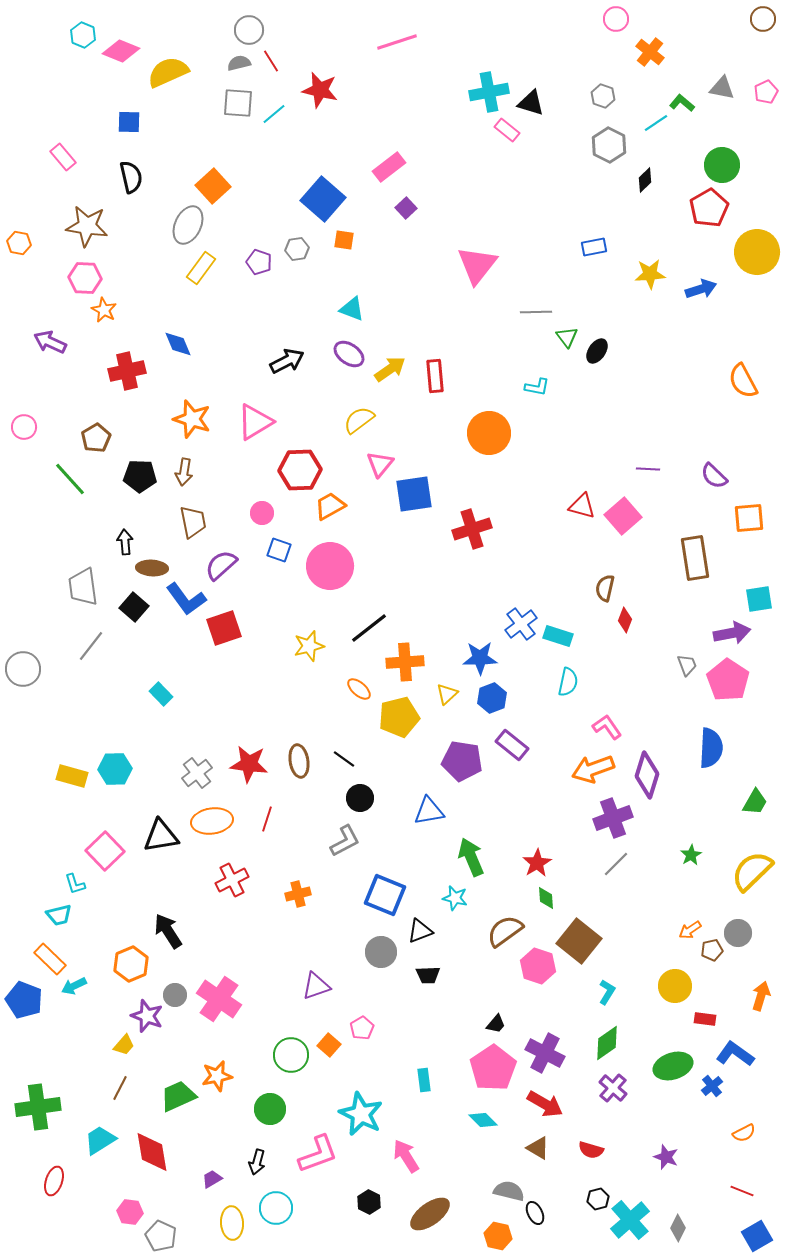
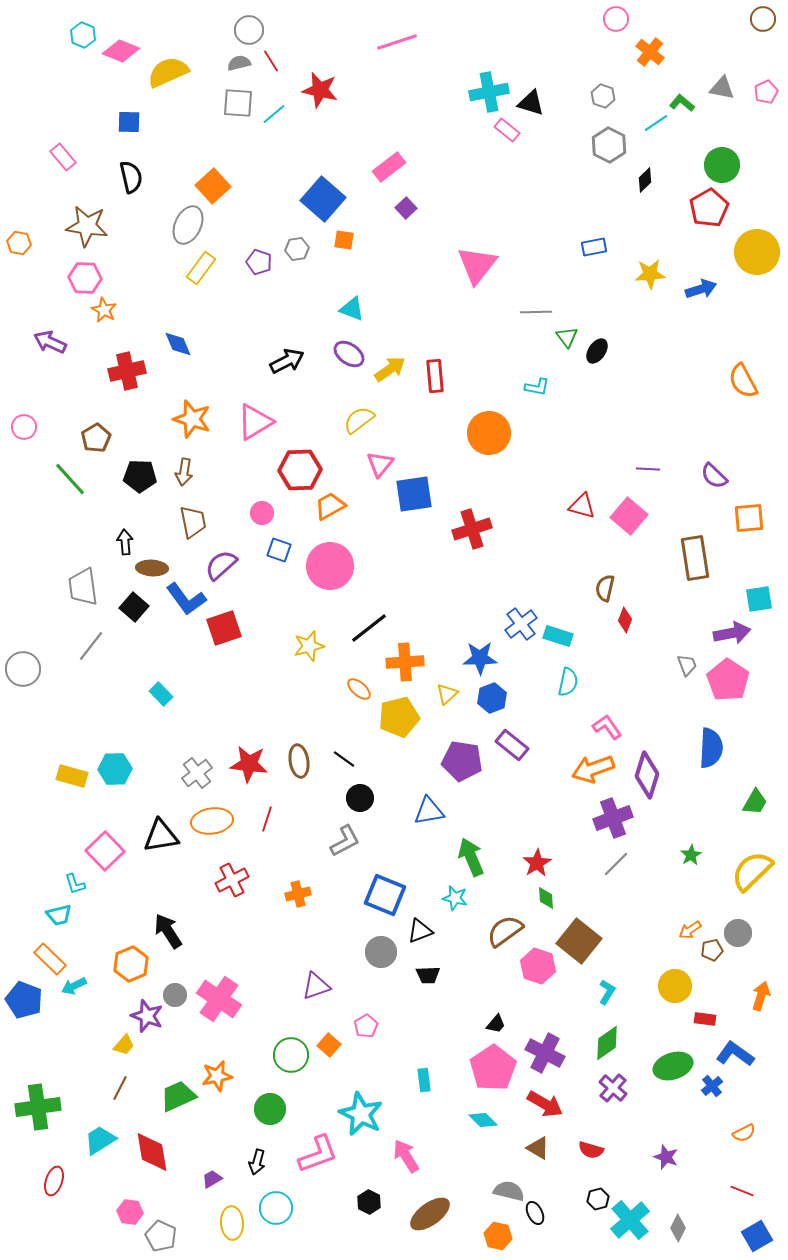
pink square at (623, 516): moved 6 px right; rotated 9 degrees counterclockwise
pink pentagon at (362, 1028): moved 4 px right, 2 px up
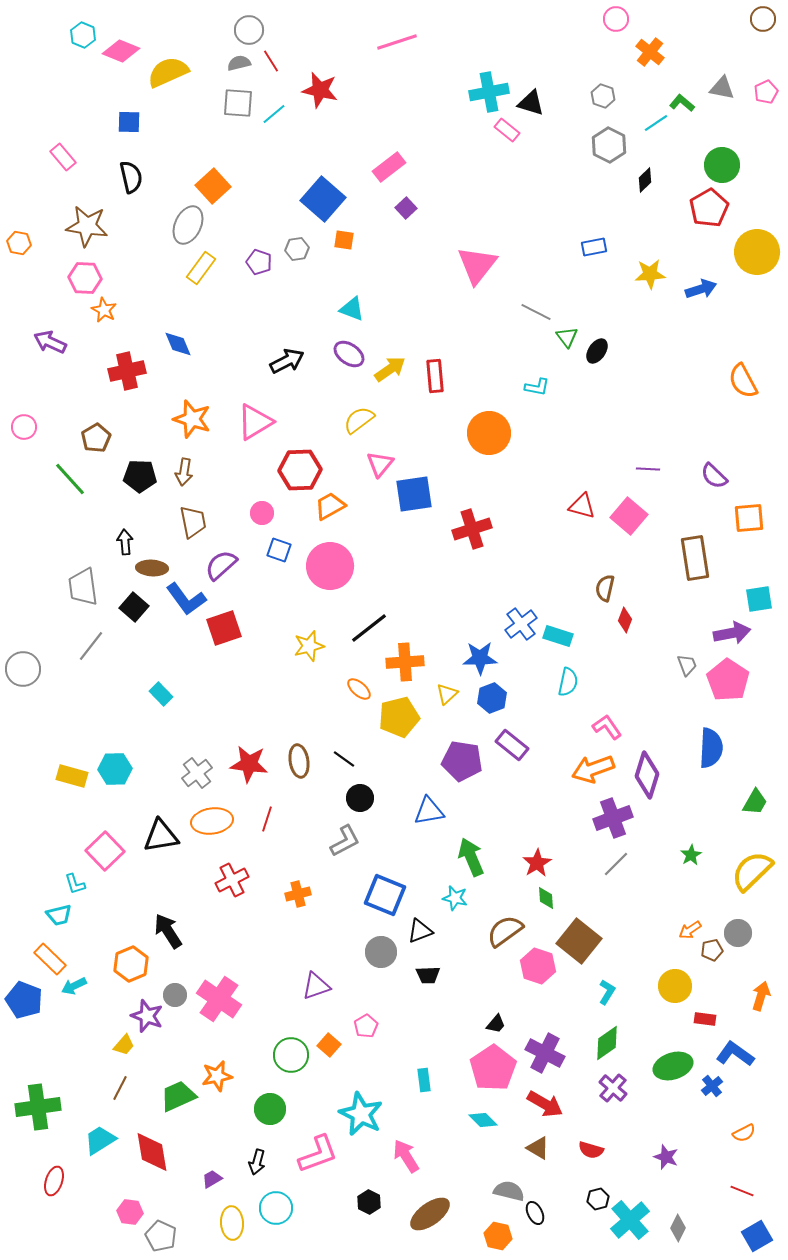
gray line at (536, 312): rotated 28 degrees clockwise
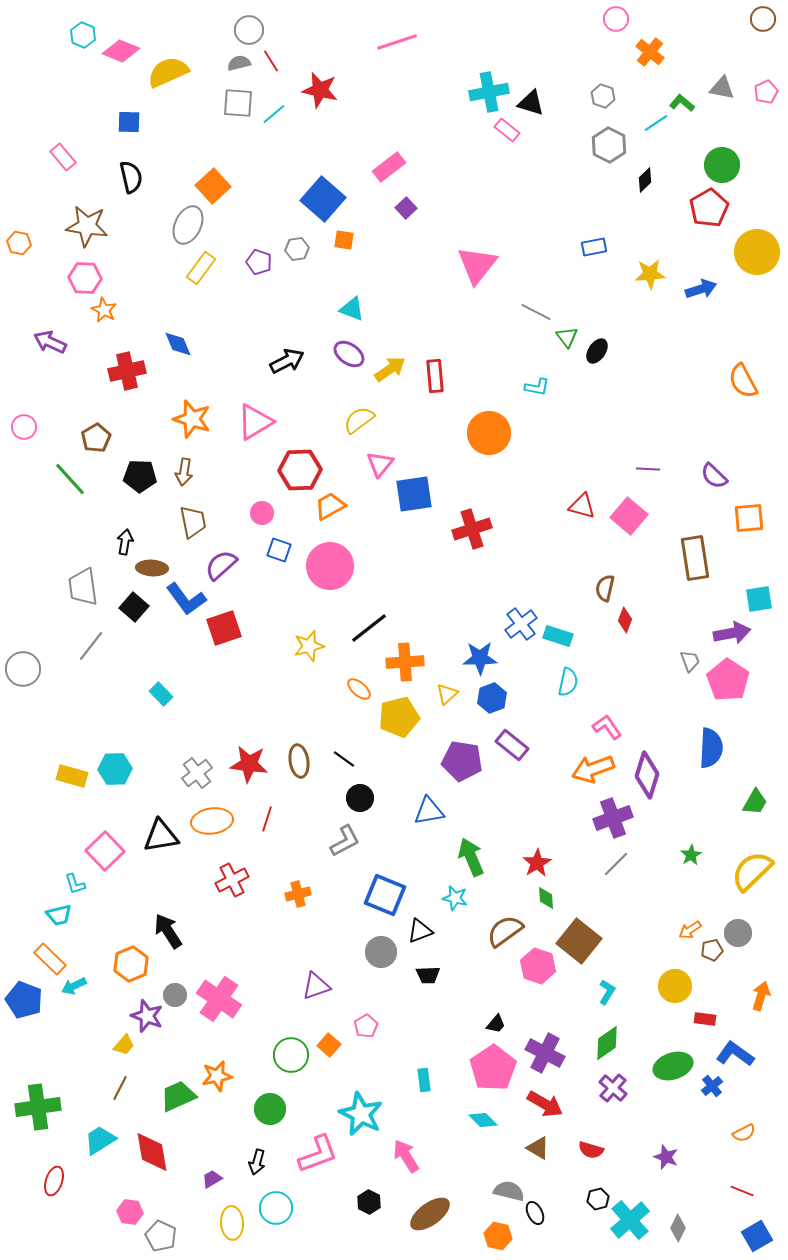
black arrow at (125, 542): rotated 15 degrees clockwise
gray trapezoid at (687, 665): moved 3 px right, 4 px up
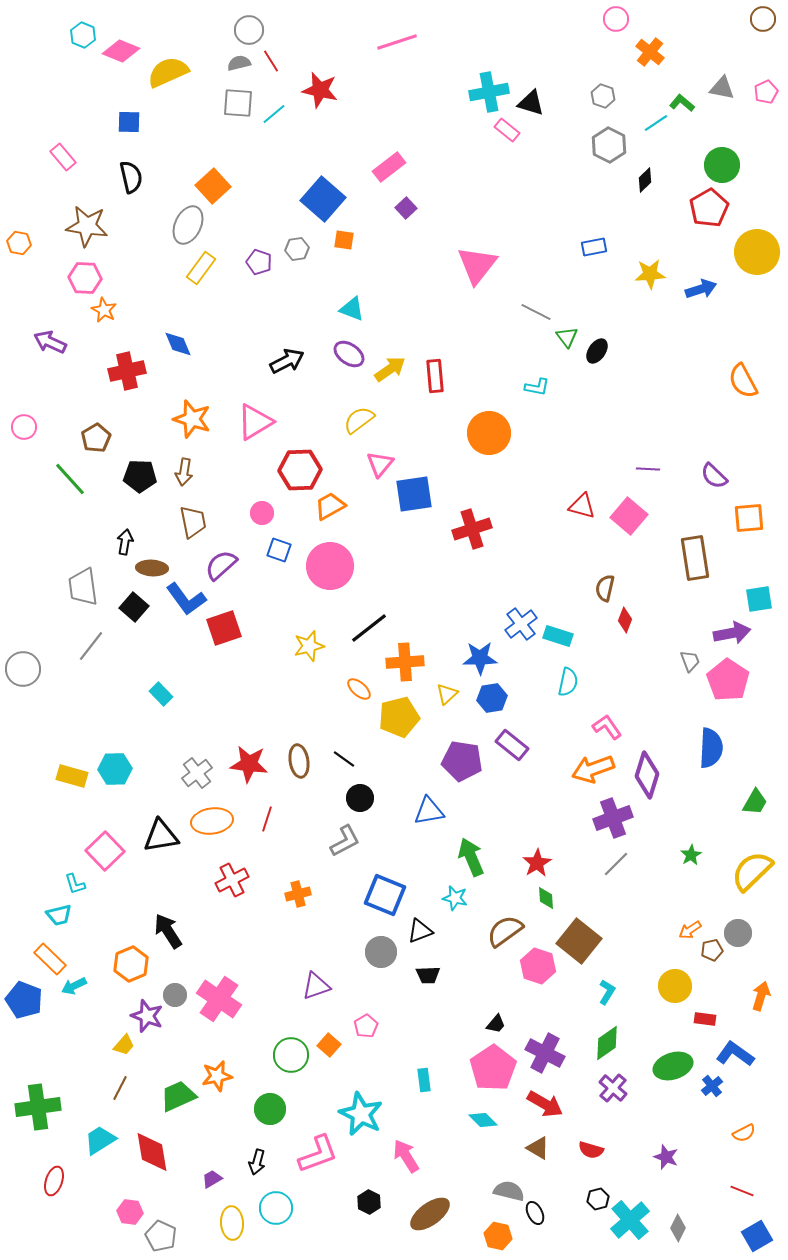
blue hexagon at (492, 698): rotated 12 degrees clockwise
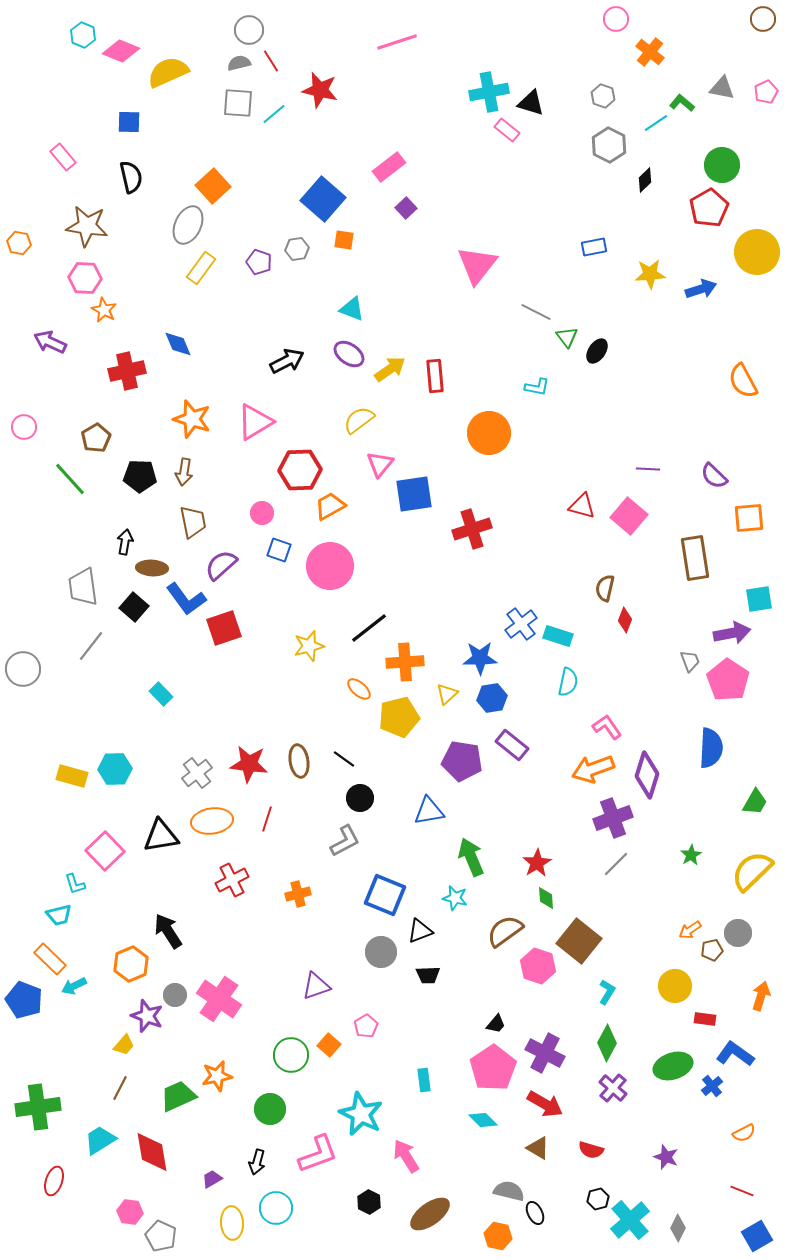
green diamond at (607, 1043): rotated 27 degrees counterclockwise
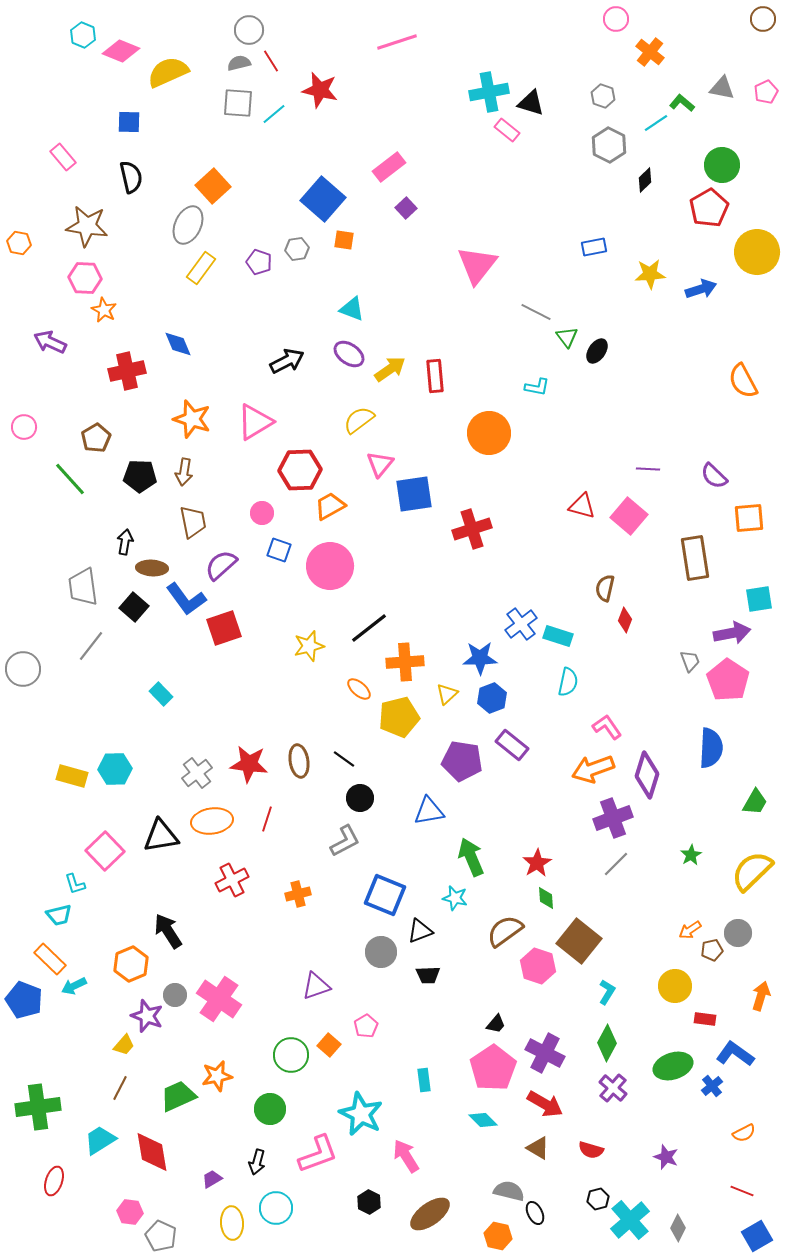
blue hexagon at (492, 698): rotated 12 degrees counterclockwise
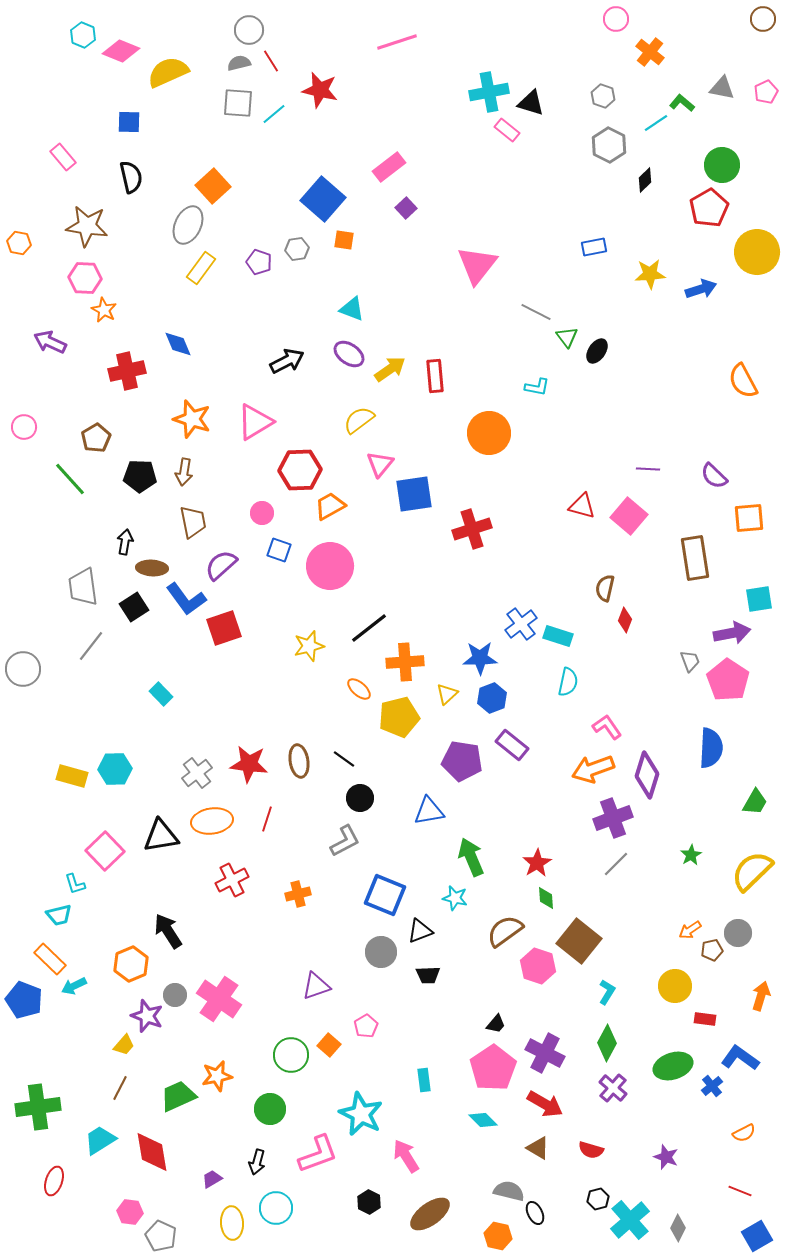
black square at (134, 607): rotated 16 degrees clockwise
blue L-shape at (735, 1054): moved 5 px right, 4 px down
red line at (742, 1191): moved 2 px left
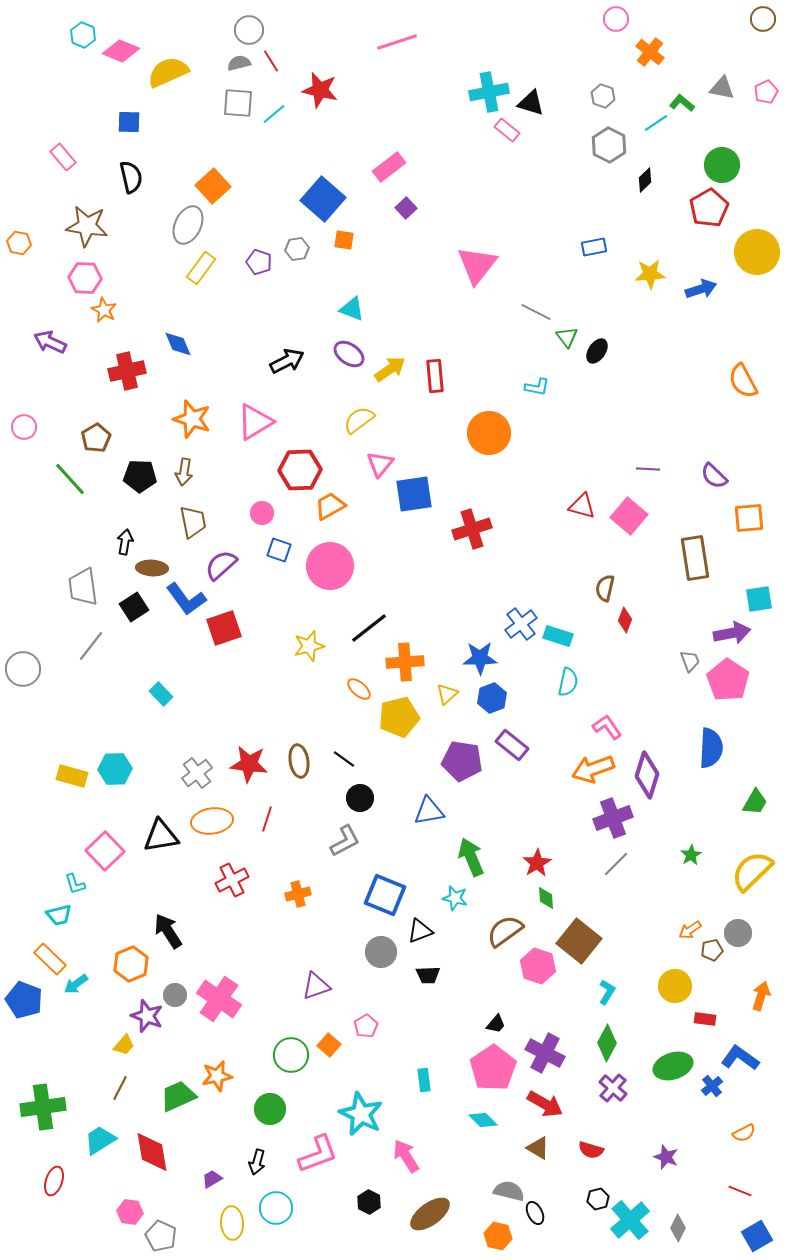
cyan arrow at (74, 986): moved 2 px right, 2 px up; rotated 10 degrees counterclockwise
green cross at (38, 1107): moved 5 px right
